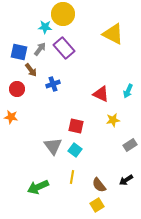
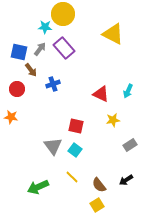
yellow line: rotated 56 degrees counterclockwise
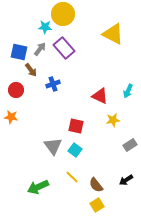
red circle: moved 1 px left, 1 px down
red triangle: moved 1 px left, 2 px down
brown semicircle: moved 3 px left
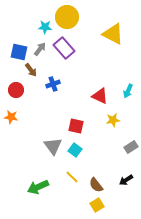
yellow circle: moved 4 px right, 3 px down
gray rectangle: moved 1 px right, 2 px down
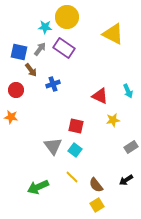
purple rectangle: rotated 15 degrees counterclockwise
cyan arrow: rotated 48 degrees counterclockwise
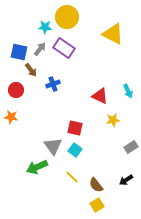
red square: moved 1 px left, 2 px down
green arrow: moved 1 px left, 20 px up
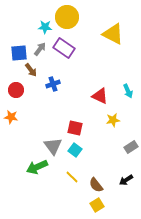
blue square: moved 1 px down; rotated 18 degrees counterclockwise
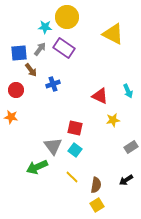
brown semicircle: rotated 133 degrees counterclockwise
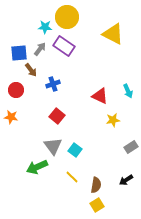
purple rectangle: moved 2 px up
red square: moved 18 px left, 12 px up; rotated 28 degrees clockwise
